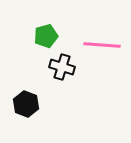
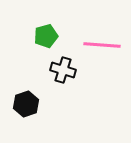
black cross: moved 1 px right, 3 px down
black hexagon: rotated 20 degrees clockwise
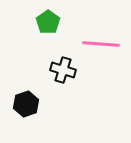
green pentagon: moved 2 px right, 14 px up; rotated 20 degrees counterclockwise
pink line: moved 1 px left, 1 px up
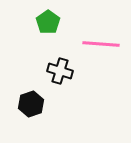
black cross: moved 3 px left, 1 px down
black hexagon: moved 5 px right
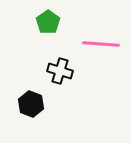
black hexagon: rotated 20 degrees counterclockwise
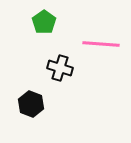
green pentagon: moved 4 px left
black cross: moved 3 px up
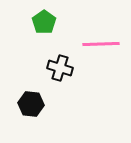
pink line: rotated 6 degrees counterclockwise
black hexagon: rotated 15 degrees counterclockwise
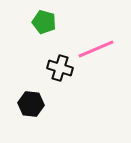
green pentagon: rotated 20 degrees counterclockwise
pink line: moved 5 px left, 5 px down; rotated 21 degrees counterclockwise
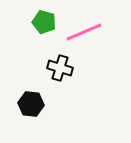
pink line: moved 12 px left, 17 px up
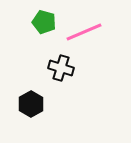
black cross: moved 1 px right
black hexagon: rotated 25 degrees clockwise
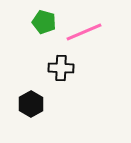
black cross: rotated 15 degrees counterclockwise
